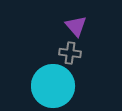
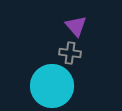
cyan circle: moved 1 px left
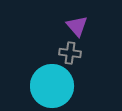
purple triangle: moved 1 px right
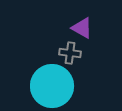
purple triangle: moved 5 px right, 2 px down; rotated 20 degrees counterclockwise
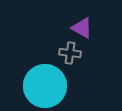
cyan circle: moved 7 px left
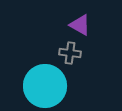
purple triangle: moved 2 px left, 3 px up
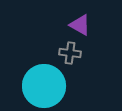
cyan circle: moved 1 px left
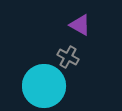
gray cross: moved 2 px left, 4 px down; rotated 20 degrees clockwise
